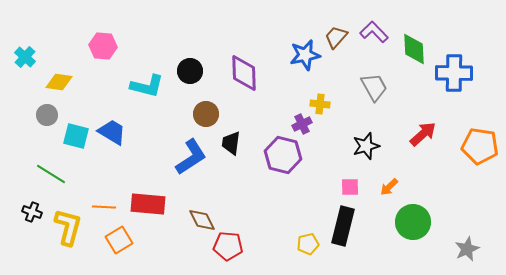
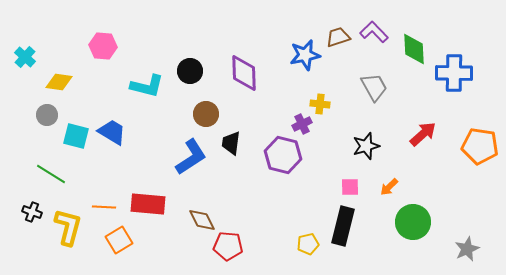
brown trapezoid: moved 2 px right; rotated 30 degrees clockwise
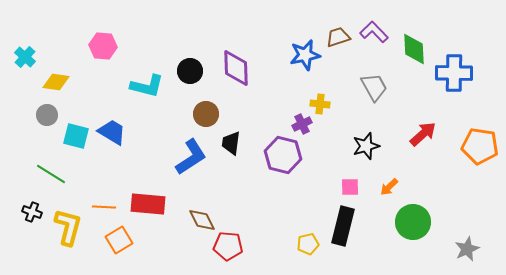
purple diamond: moved 8 px left, 5 px up
yellow diamond: moved 3 px left
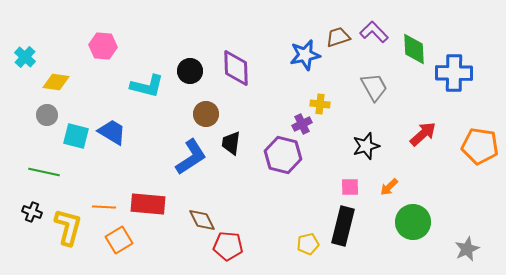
green line: moved 7 px left, 2 px up; rotated 20 degrees counterclockwise
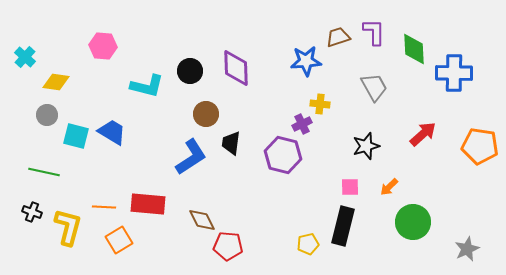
purple L-shape: rotated 44 degrees clockwise
blue star: moved 1 px right, 6 px down; rotated 8 degrees clockwise
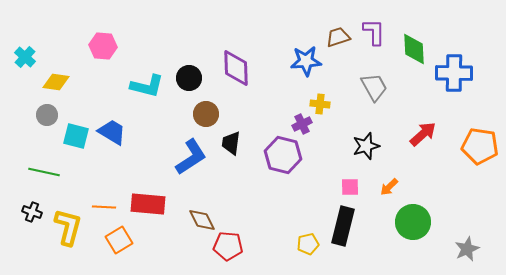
black circle: moved 1 px left, 7 px down
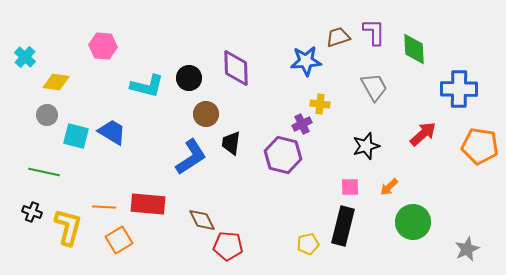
blue cross: moved 5 px right, 16 px down
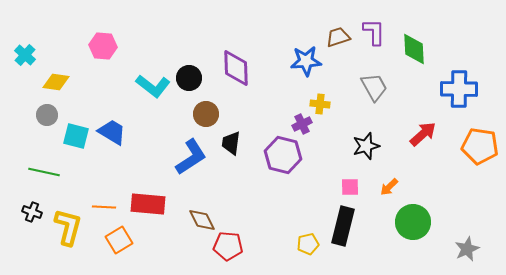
cyan cross: moved 2 px up
cyan L-shape: moved 6 px right; rotated 24 degrees clockwise
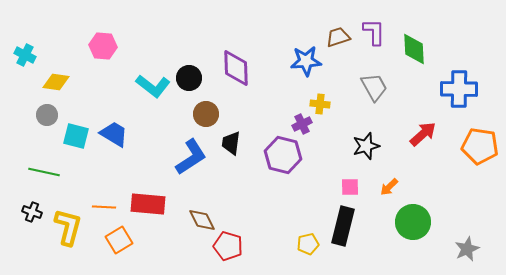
cyan cross: rotated 15 degrees counterclockwise
blue trapezoid: moved 2 px right, 2 px down
red pentagon: rotated 12 degrees clockwise
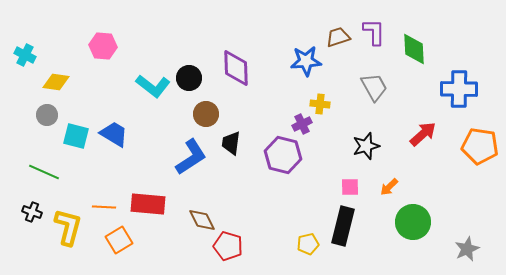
green line: rotated 12 degrees clockwise
